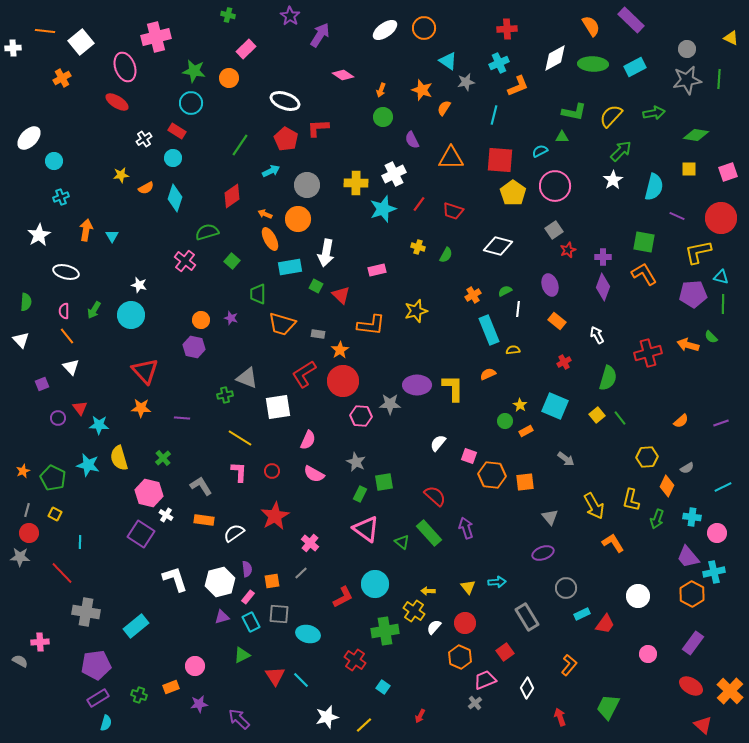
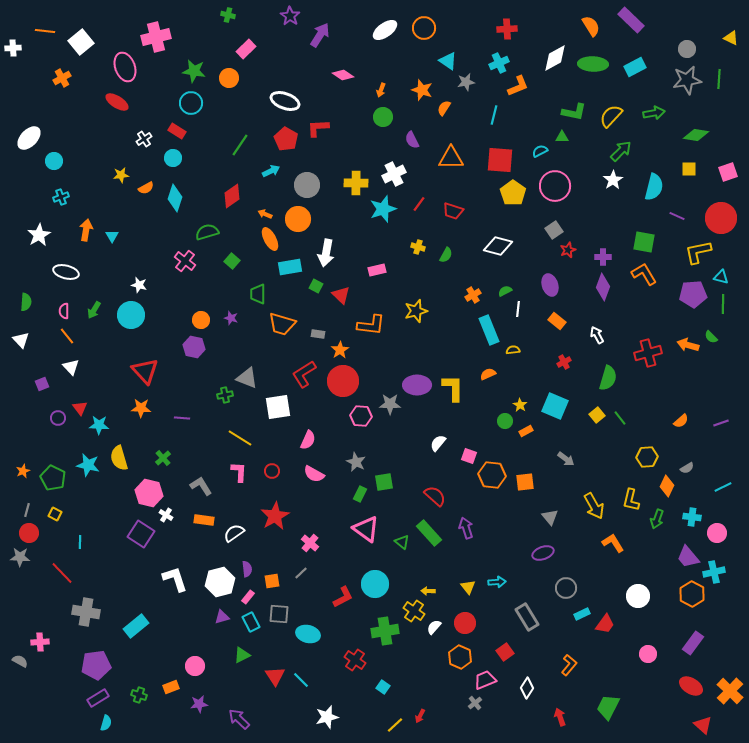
yellow line at (364, 725): moved 31 px right
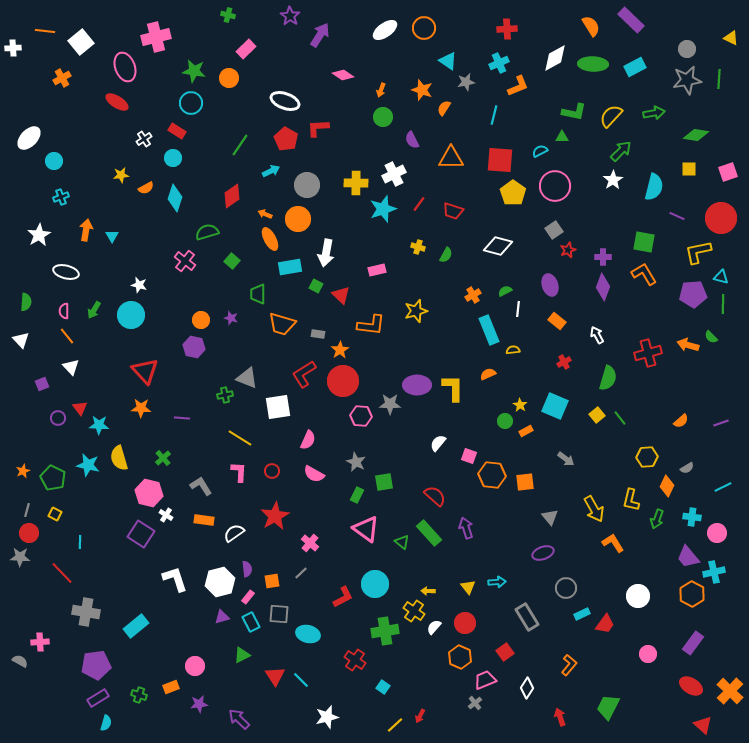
green rectangle at (360, 494): moved 3 px left, 1 px down
yellow arrow at (594, 506): moved 3 px down
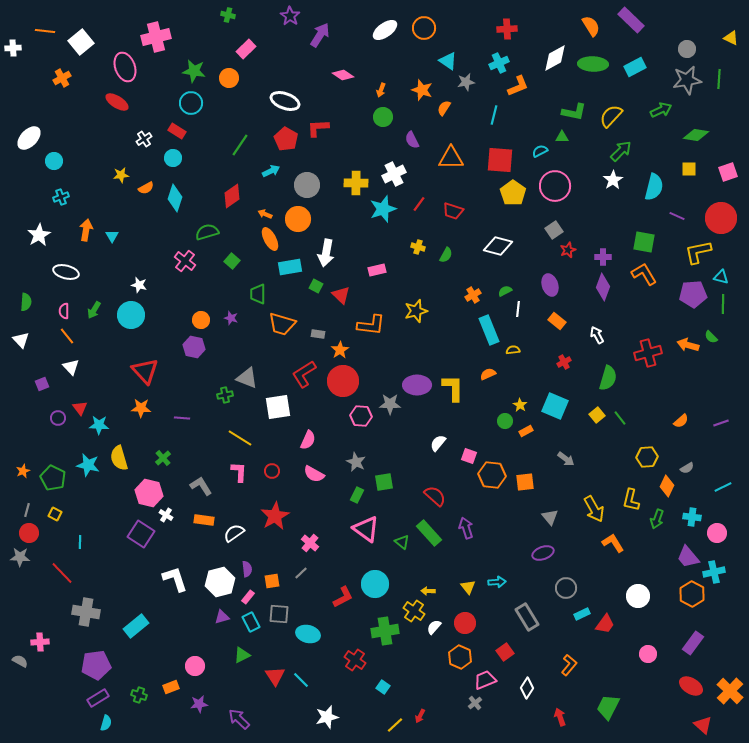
green arrow at (654, 113): moved 7 px right, 3 px up; rotated 15 degrees counterclockwise
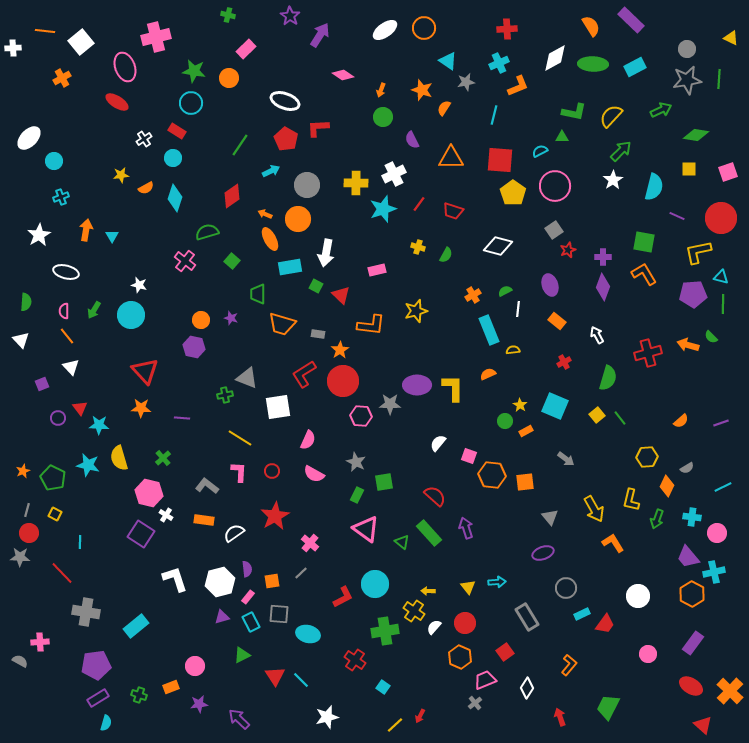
gray L-shape at (201, 486): moved 6 px right; rotated 20 degrees counterclockwise
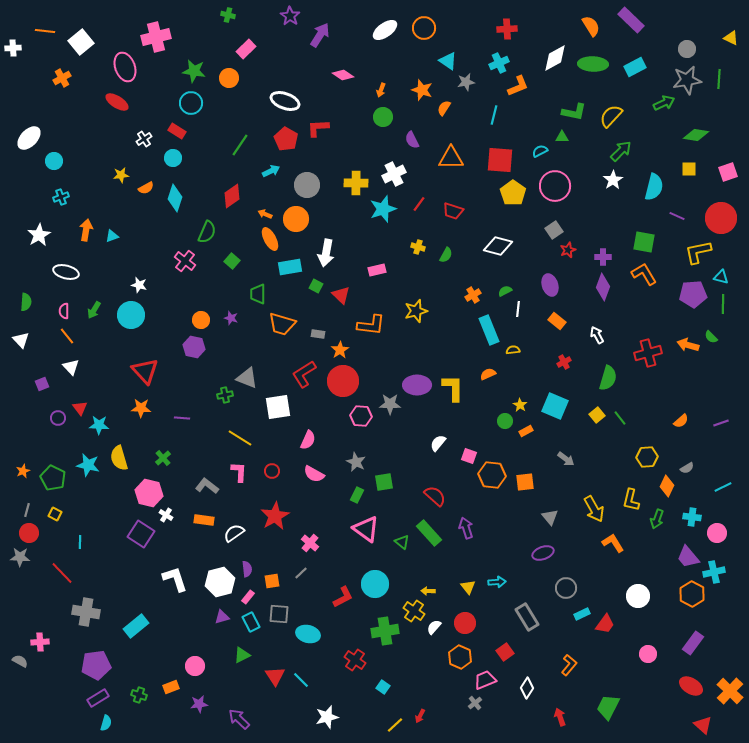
green arrow at (661, 110): moved 3 px right, 7 px up
orange circle at (298, 219): moved 2 px left
green semicircle at (207, 232): rotated 130 degrees clockwise
cyan triangle at (112, 236): rotated 40 degrees clockwise
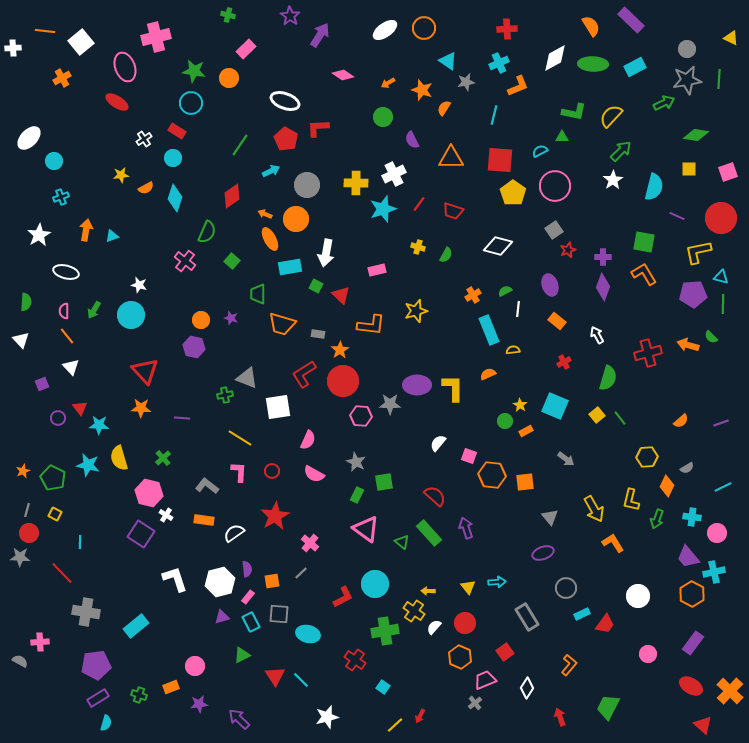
orange arrow at (381, 90): moved 7 px right, 7 px up; rotated 40 degrees clockwise
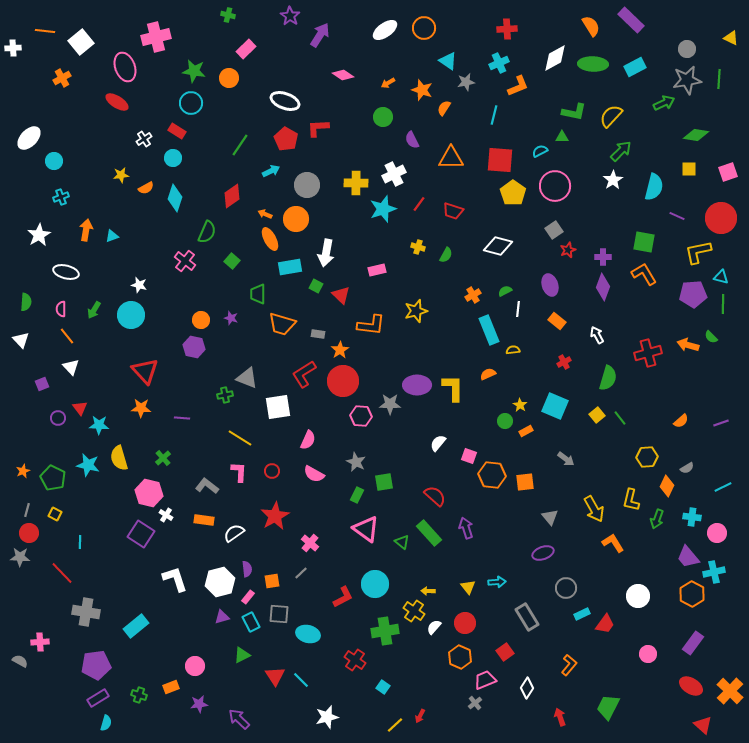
pink semicircle at (64, 311): moved 3 px left, 2 px up
